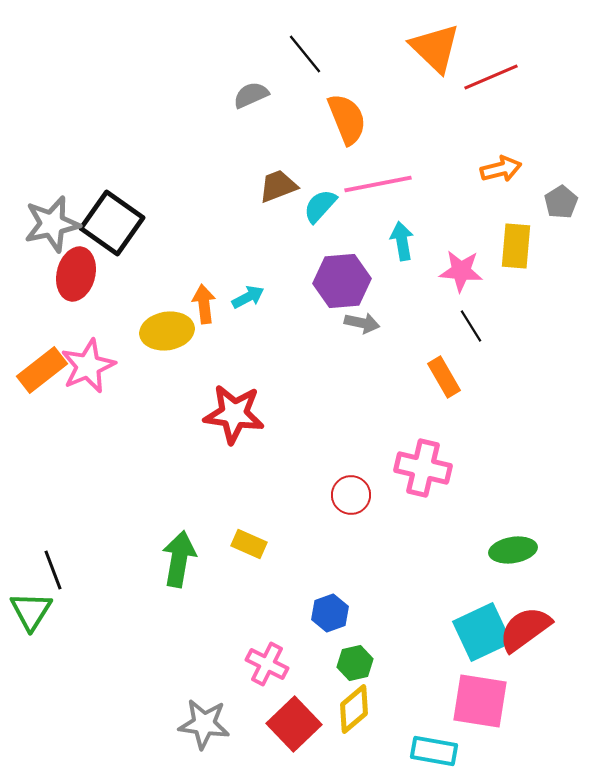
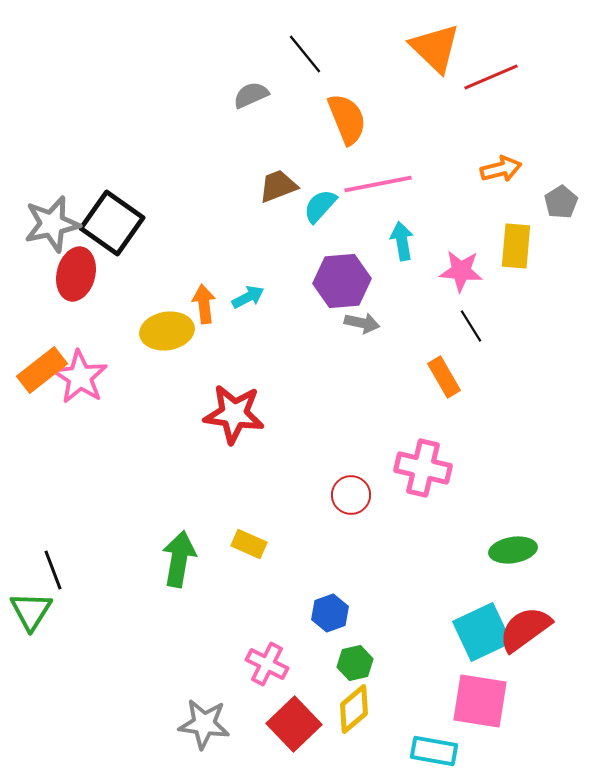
pink star at (88, 366): moved 8 px left, 11 px down; rotated 16 degrees counterclockwise
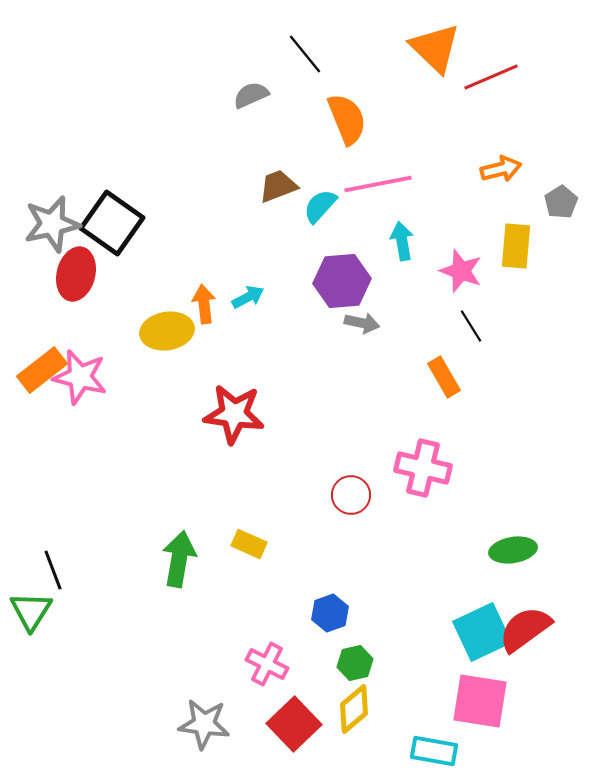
pink star at (461, 271): rotated 15 degrees clockwise
pink star at (80, 377): rotated 18 degrees counterclockwise
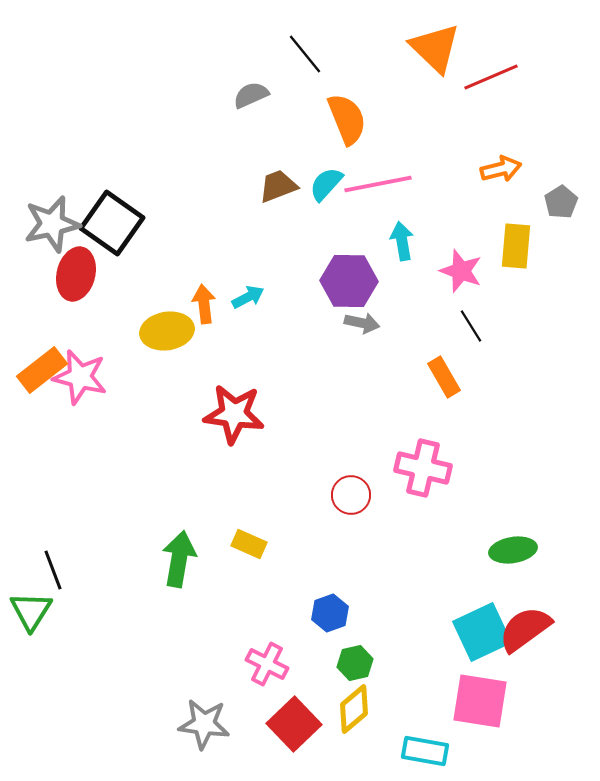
cyan semicircle at (320, 206): moved 6 px right, 22 px up
purple hexagon at (342, 281): moved 7 px right; rotated 6 degrees clockwise
cyan rectangle at (434, 751): moved 9 px left
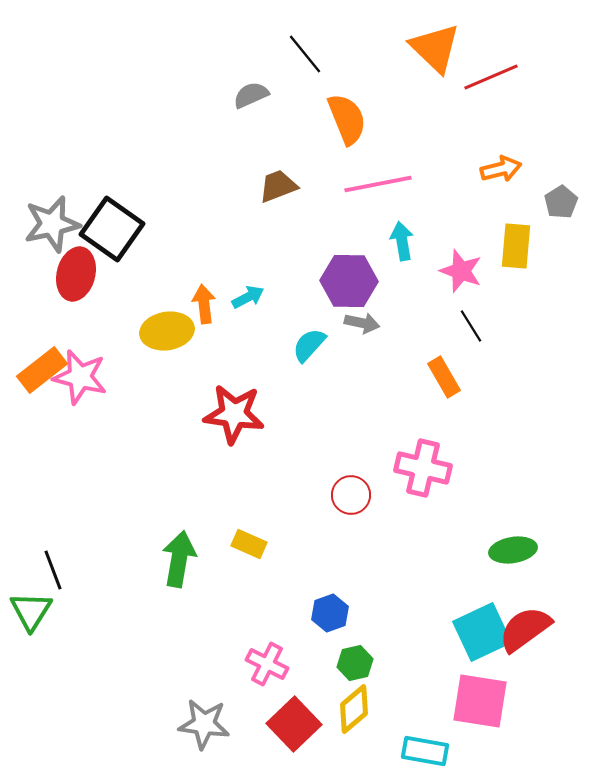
cyan semicircle at (326, 184): moved 17 px left, 161 px down
black square at (112, 223): moved 6 px down
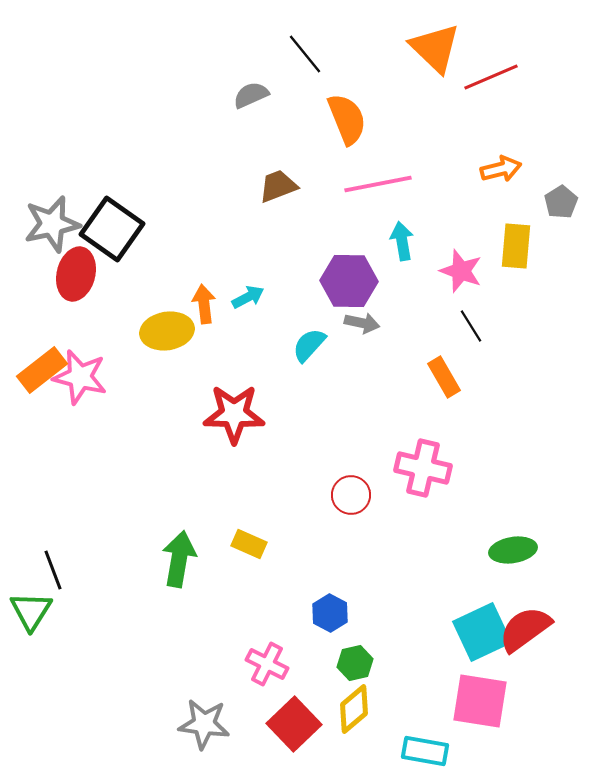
red star at (234, 414): rotated 6 degrees counterclockwise
blue hexagon at (330, 613): rotated 12 degrees counterclockwise
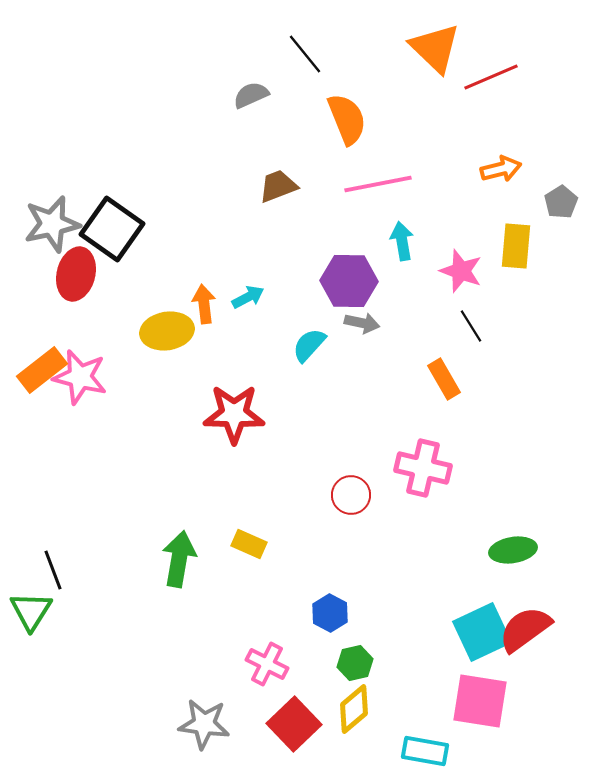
orange rectangle at (444, 377): moved 2 px down
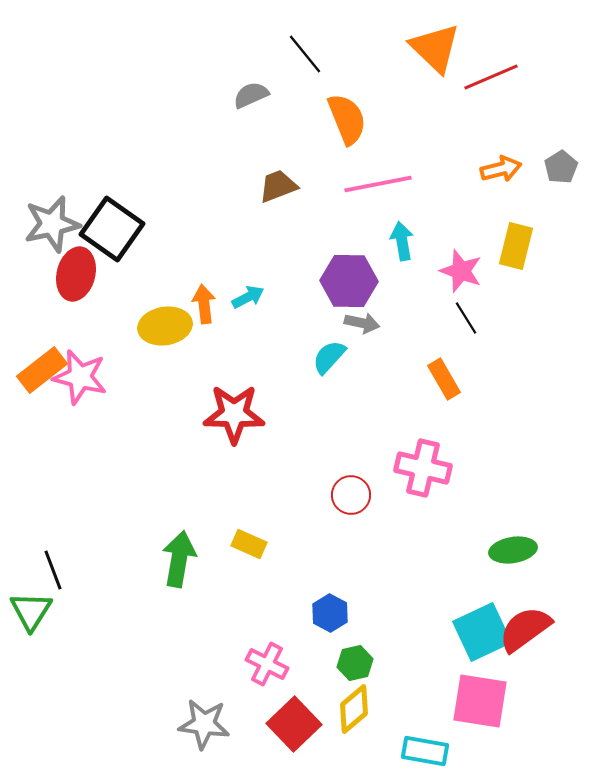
gray pentagon at (561, 202): moved 35 px up
yellow rectangle at (516, 246): rotated 9 degrees clockwise
black line at (471, 326): moved 5 px left, 8 px up
yellow ellipse at (167, 331): moved 2 px left, 5 px up
cyan semicircle at (309, 345): moved 20 px right, 12 px down
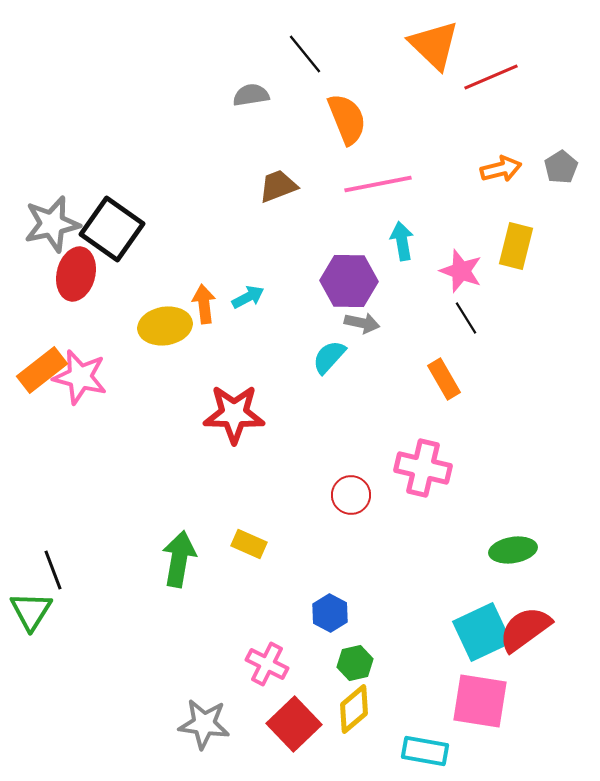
orange triangle at (435, 48): moved 1 px left, 3 px up
gray semicircle at (251, 95): rotated 15 degrees clockwise
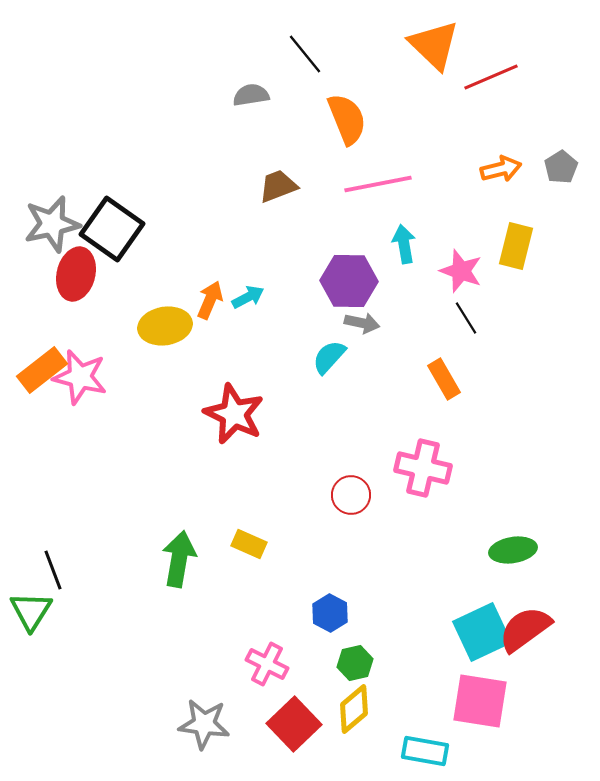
cyan arrow at (402, 241): moved 2 px right, 3 px down
orange arrow at (204, 304): moved 6 px right, 4 px up; rotated 30 degrees clockwise
red star at (234, 414): rotated 24 degrees clockwise
